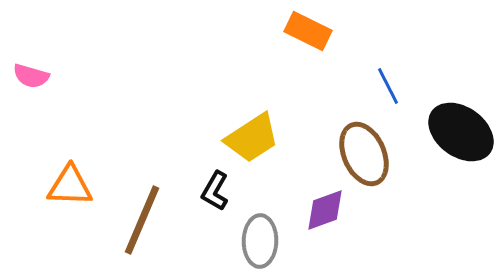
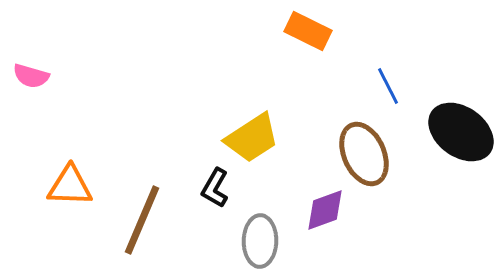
black L-shape: moved 3 px up
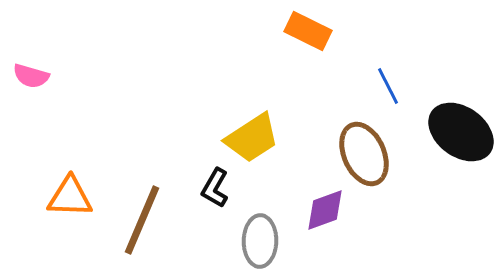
orange triangle: moved 11 px down
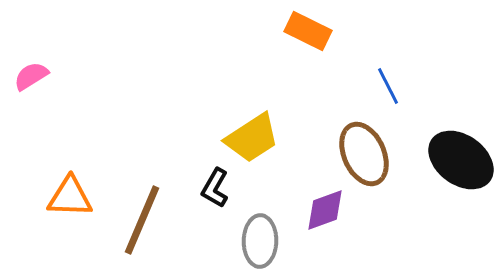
pink semicircle: rotated 132 degrees clockwise
black ellipse: moved 28 px down
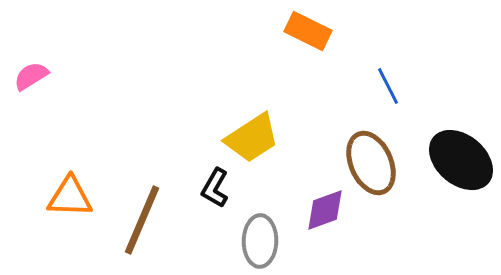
brown ellipse: moved 7 px right, 9 px down
black ellipse: rotated 4 degrees clockwise
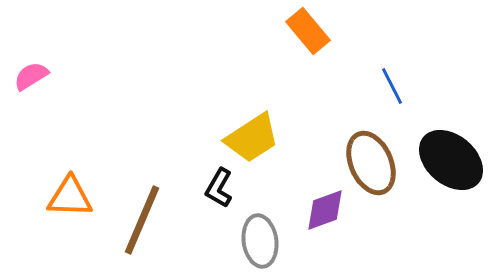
orange rectangle: rotated 24 degrees clockwise
blue line: moved 4 px right
black ellipse: moved 10 px left
black L-shape: moved 4 px right
gray ellipse: rotated 9 degrees counterclockwise
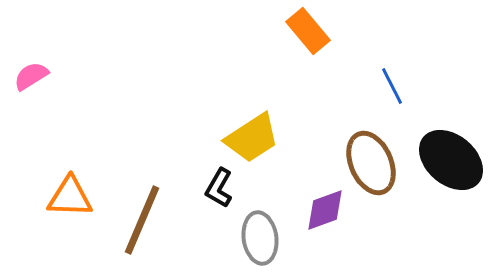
gray ellipse: moved 3 px up
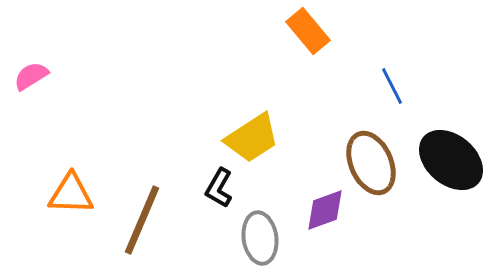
orange triangle: moved 1 px right, 3 px up
